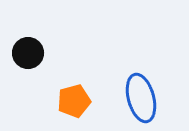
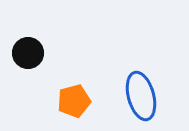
blue ellipse: moved 2 px up
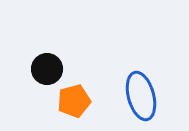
black circle: moved 19 px right, 16 px down
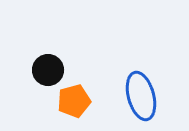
black circle: moved 1 px right, 1 px down
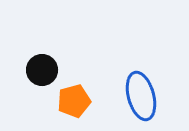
black circle: moved 6 px left
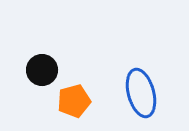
blue ellipse: moved 3 px up
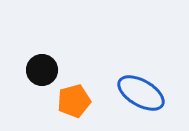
blue ellipse: rotated 45 degrees counterclockwise
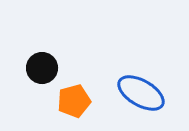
black circle: moved 2 px up
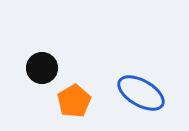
orange pentagon: rotated 16 degrees counterclockwise
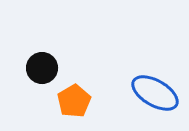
blue ellipse: moved 14 px right
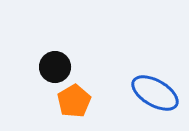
black circle: moved 13 px right, 1 px up
